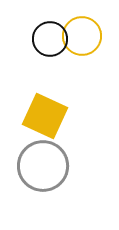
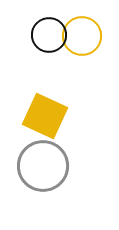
black circle: moved 1 px left, 4 px up
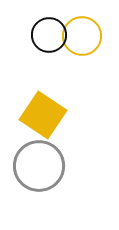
yellow square: moved 2 px left, 1 px up; rotated 9 degrees clockwise
gray circle: moved 4 px left
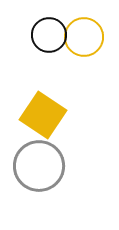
yellow circle: moved 2 px right, 1 px down
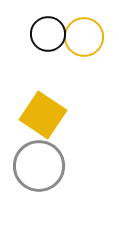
black circle: moved 1 px left, 1 px up
